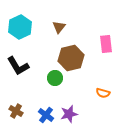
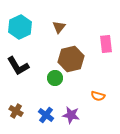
brown hexagon: moved 1 px down
orange semicircle: moved 5 px left, 3 px down
purple star: moved 2 px right, 1 px down; rotated 24 degrees clockwise
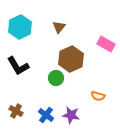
pink rectangle: rotated 54 degrees counterclockwise
brown hexagon: rotated 10 degrees counterclockwise
green circle: moved 1 px right
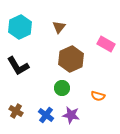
green circle: moved 6 px right, 10 px down
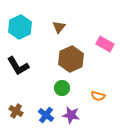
pink rectangle: moved 1 px left
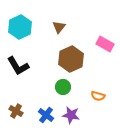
green circle: moved 1 px right, 1 px up
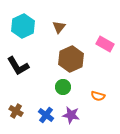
cyan hexagon: moved 3 px right, 1 px up
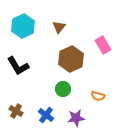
pink rectangle: moved 2 px left, 1 px down; rotated 30 degrees clockwise
green circle: moved 2 px down
purple star: moved 5 px right, 3 px down; rotated 18 degrees counterclockwise
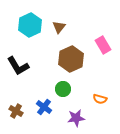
cyan hexagon: moved 7 px right, 1 px up
orange semicircle: moved 2 px right, 3 px down
blue cross: moved 2 px left, 8 px up
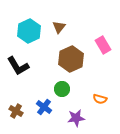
cyan hexagon: moved 1 px left, 6 px down
green circle: moved 1 px left
